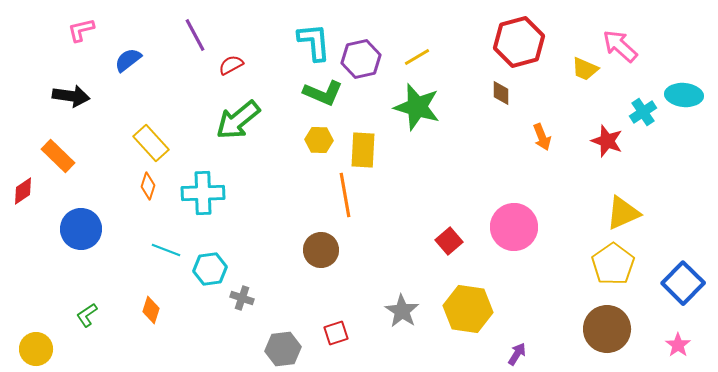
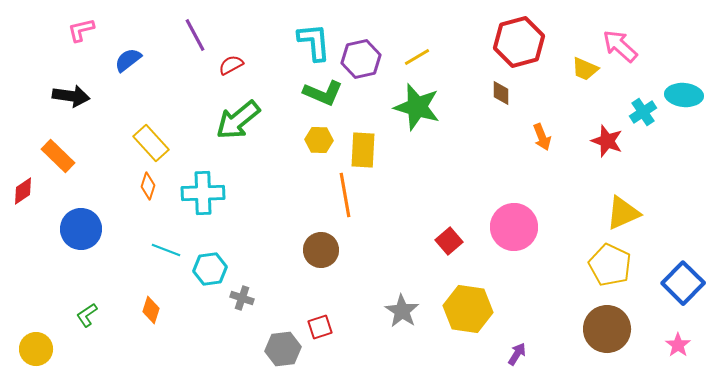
yellow pentagon at (613, 264): moved 3 px left, 1 px down; rotated 12 degrees counterclockwise
red square at (336, 333): moved 16 px left, 6 px up
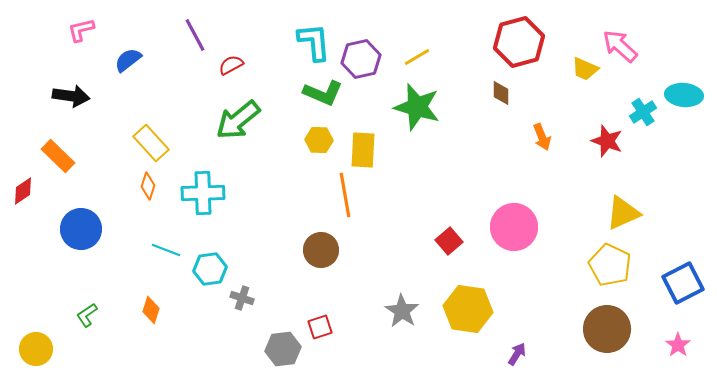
blue square at (683, 283): rotated 18 degrees clockwise
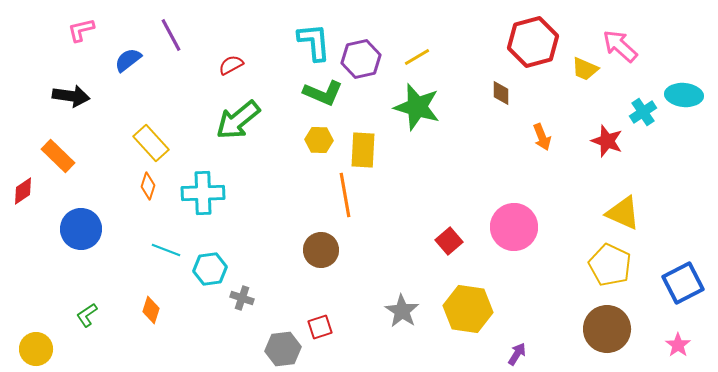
purple line at (195, 35): moved 24 px left
red hexagon at (519, 42): moved 14 px right
yellow triangle at (623, 213): rotated 48 degrees clockwise
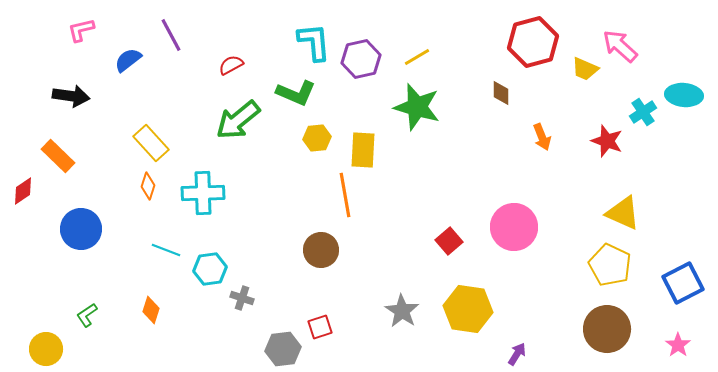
green L-shape at (323, 93): moved 27 px left
yellow hexagon at (319, 140): moved 2 px left, 2 px up; rotated 8 degrees counterclockwise
yellow circle at (36, 349): moved 10 px right
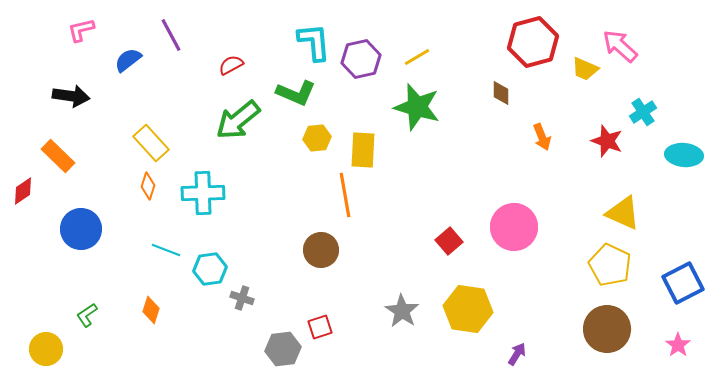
cyan ellipse at (684, 95): moved 60 px down
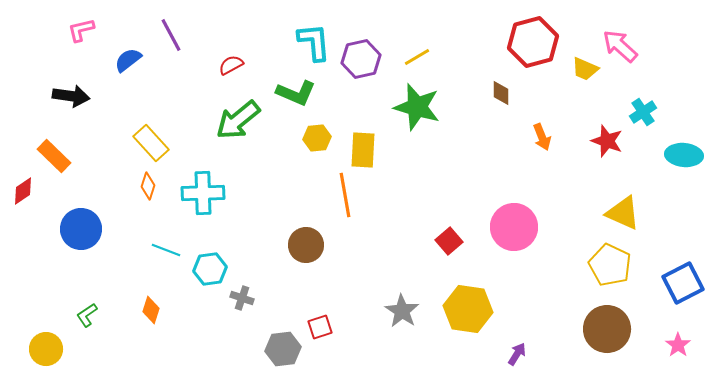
orange rectangle at (58, 156): moved 4 px left
brown circle at (321, 250): moved 15 px left, 5 px up
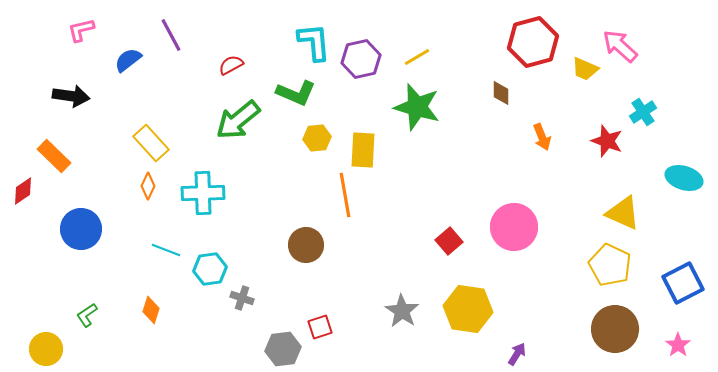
cyan ellipse at (684, 155): moved 23 px down; rotated 12 degrees clockwise
orange diamond at (148, 186): rotated 8 degrees clockwise
brown circle at (607, 329): moved 8 px right
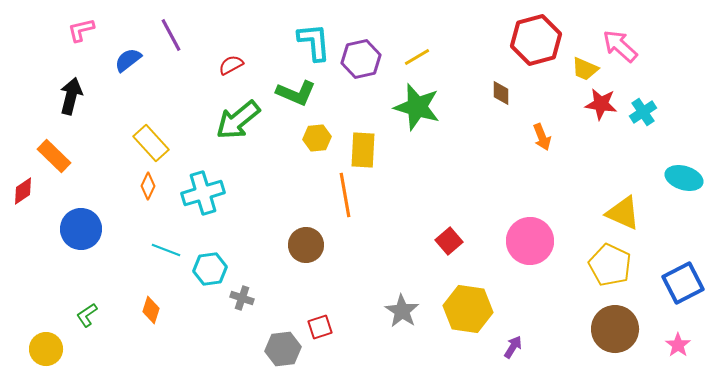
red hexagon at (533, 42): moved 3 px right, 2 px up
black arrow at (71, 96): rotated 84 degrees counterclockwise
red star at (607, 141): moved 6 px left, 37 px up; rotated 12 degrees counterclockwise
cyan cross at (203, 193): rotated 15 degrees counterclockwise
pink circle at (514, 227): moved 16 px right, 14 px down
purple arrow at (517, 354): moved 4 px left, 7 px up
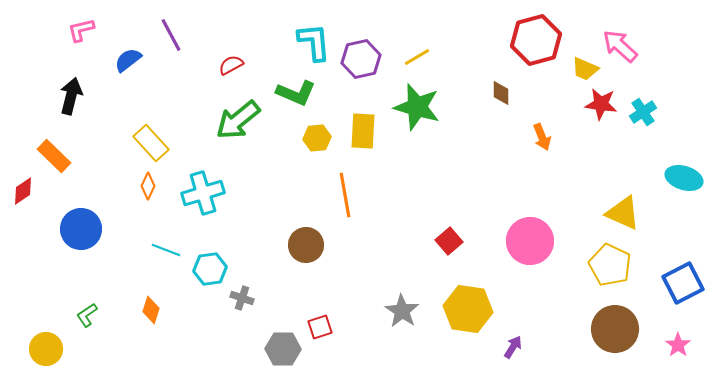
yellow rectangle at (363, 150): moved 19 px up
gray hexagon at (283, 349): rotated 8 degrees clockwise
